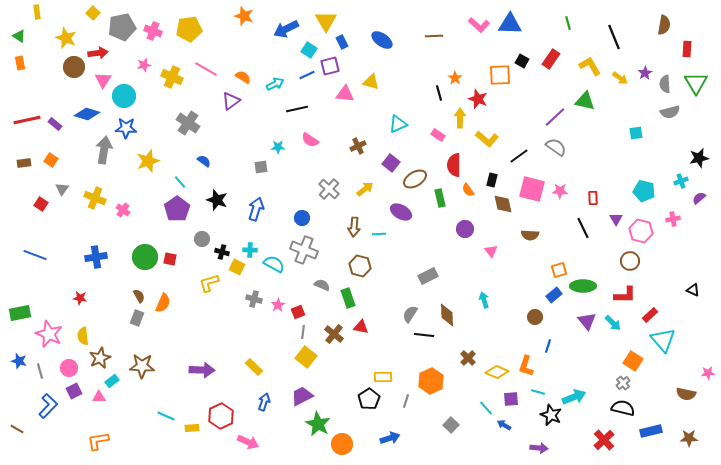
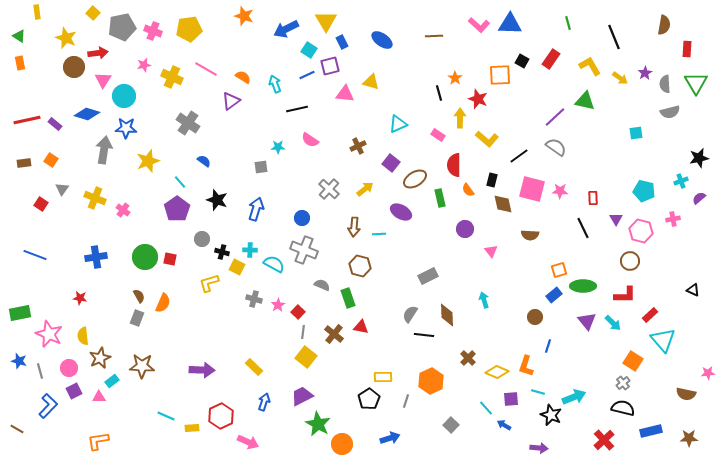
cyan arrow at (275, 84): rotated 84 degrees counterclockwise
red square at (298, 312): rotated 24 degrees counterclockwise
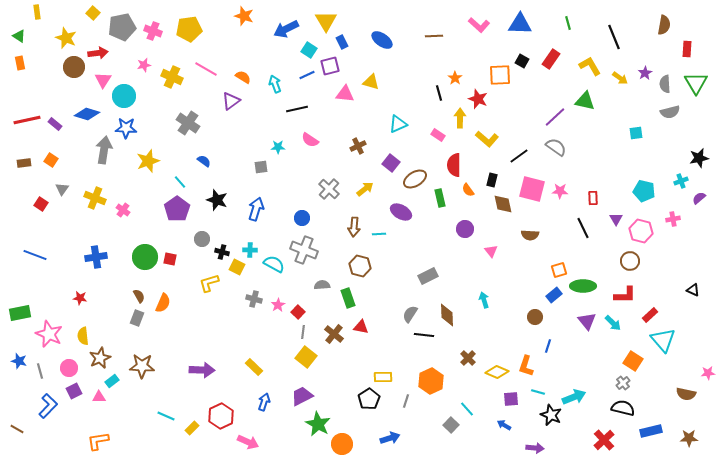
blue triangle at (510, 24): moved 10 px right
gray semicircle at (322, 285): rotated 28 degrees counterclockwise
cyan line at (486, 408): moved 19 px left, 1 px down
yellow rectangle at (192, 428): rotated 40 degrees counterclockwise
purple arrow at (539, 448): moved 4 px left
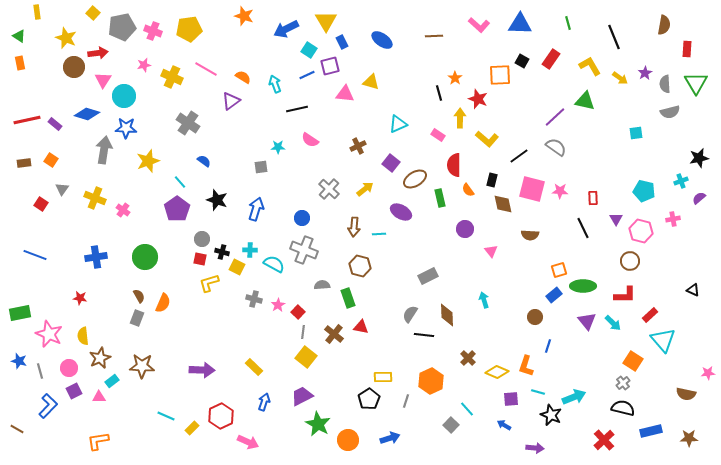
red square at (170, 259): moved 30 px right
orange circle at (342, 444): moved 6 px right, 4 px up
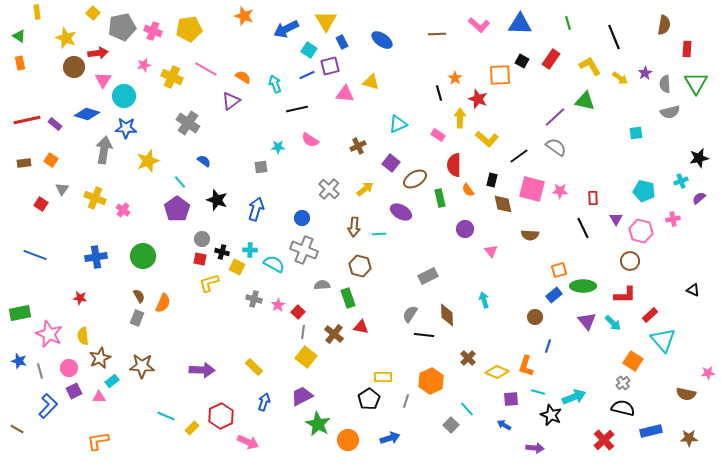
brown line at (434, 36): moved 3 px right, 2 px up
green circle at (145, 257): moved 2 px left, 1 px up
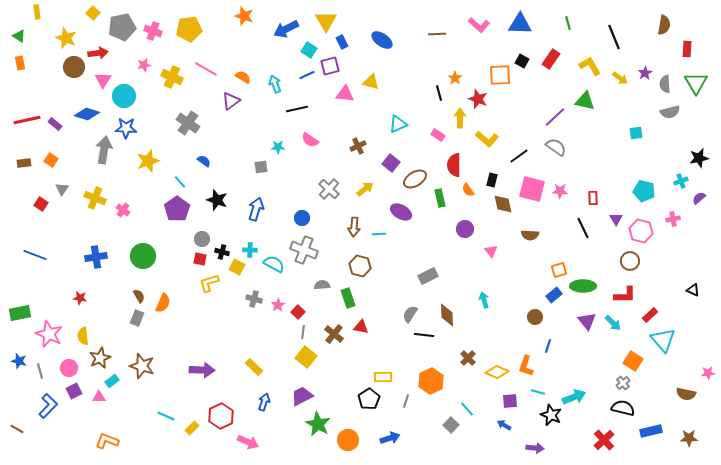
brown star at (142, 366): rotated 15 degrees clockwise
purple square at (511, 399): moved 1 px left, 2 px down
orange L-shape at (98, 441): moved 9 px right; rotated 30 degrees clockwise
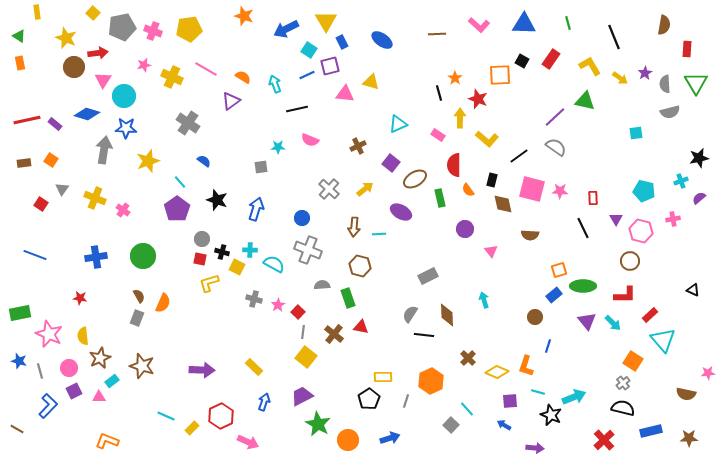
blue triangle at (520, 24): moved 4 px right
pink semicircle at (310, 140): rotated 12 degrees counterclockwise
gray cross at (304, 250): moved 4 px right
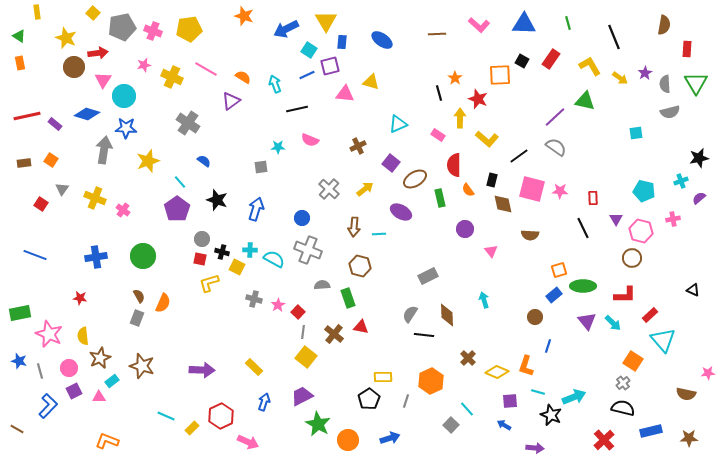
blue rectangle at (342, 42): rotated 32 degrees clockwise
red line at (27, 120): moved 4 px up
brown circle at (630, 261): moved 2 px right, 3 px up
cyan semicircle at (274, 264): moved 5 px up
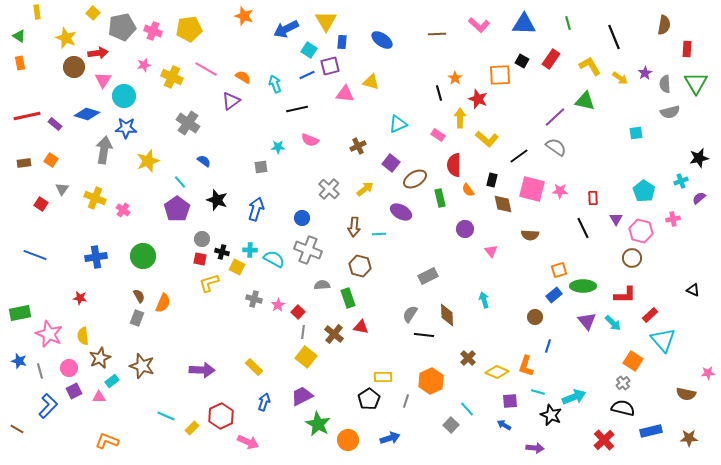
cyan pentagon at (644, 191): rotated 20 degrees clockwise
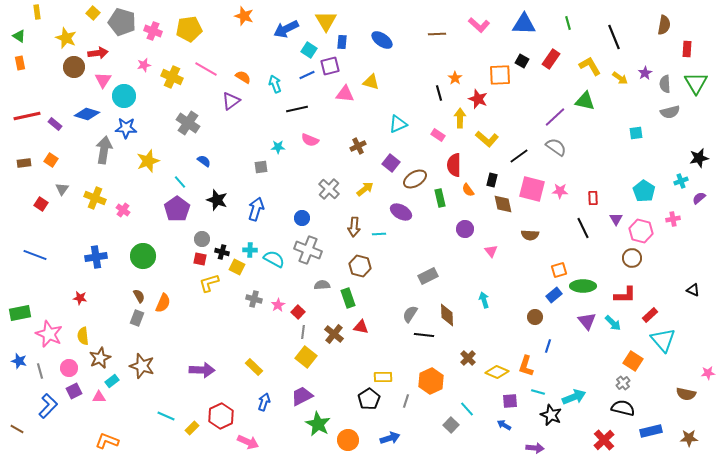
gray pentagon at (122, 27): moved 5 px up; rotated 28 degrees clockwise
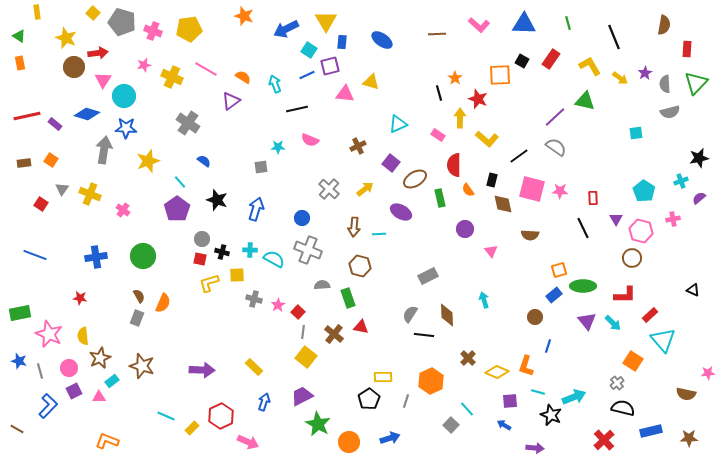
green triangle at (696, 83): rotated 15 degrees clockwise
yellow cross at (95, 198): moved 5 px left, 4 px up
yellow square at (237, 267): moved 8 px down; rotated 28 degrees counterclockwise
gray cross at (623, 383): moved 6 px left
orange circle at (348, 440): moved 1 px right, 2 px down
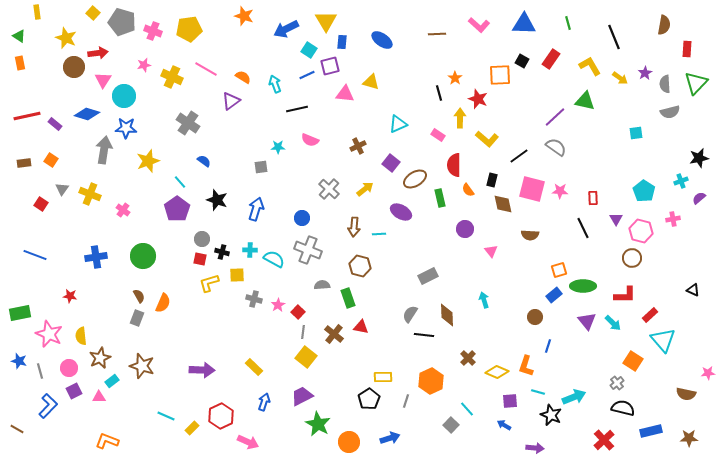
red star at (80, 298): moved 10 px left, 2 px up
yellow semicircle at (83, 336): moved 2 px left
